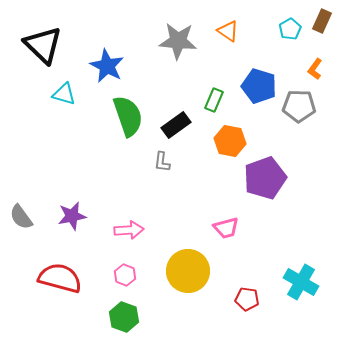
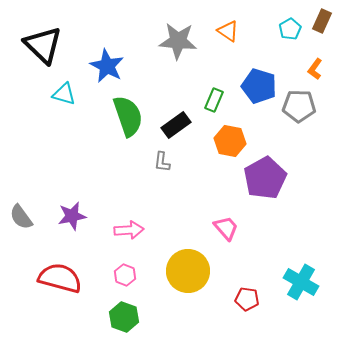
purple pentagon: rotated 9 degrees counterclockwise
pink trapezoid: rotated 116 degrees counterclockwise
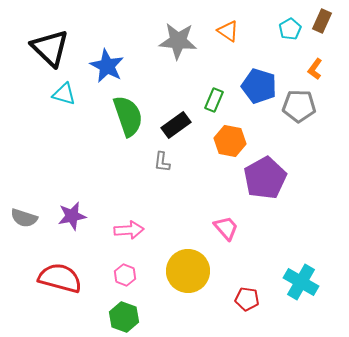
black triangle: moved 7 px right, 3 px down
gray semicircle: moved 3 px right, 1 px down; rotated 36 degrees counterclockwise
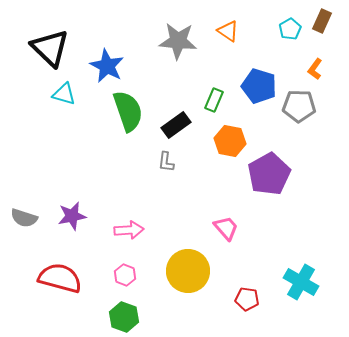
green semicircle: moved 5 px up
gray L-shape: moved 4 px right
purple pentagon: moved 4 px right, 4 px up
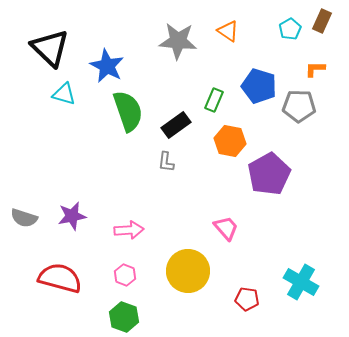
orange L-shape: rotated 55 degrees clockwise
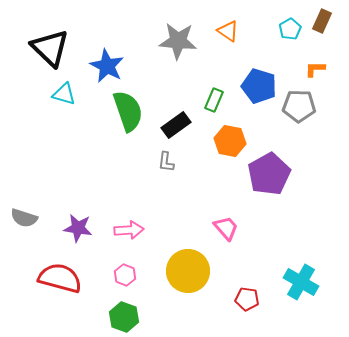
purple star: moved 6 px right, 12 px down; rotated 20 degrees clockwise
